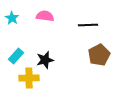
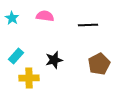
brown pentagon: moved 9 px down
black star: moved 9 px right
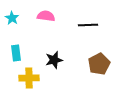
pink semicircle: moved 1 px right
cyan rectangle: moved 3 px up; rotated 49 degrees counterclockwise
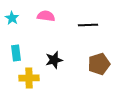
brown pentagon: rotated 10 degrees clockwise
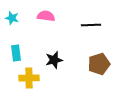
cyan star: rotated 16 degrees counterclockwise
black line: moved 3 px right
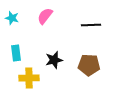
pink semicircle: moved 1 px left; rotated 60 degrees counterclockwise
brown pentagon: moved 10 px left, 1 px down; rotated 20 degrees clockwise
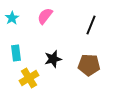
cyan star: rotated 24 degrees clockwise
black line: rotated 66 degrees counterclockwise
black star: moved 1 px left, 1 px up
yellow cross: rotated 30 degrees counterclockwise
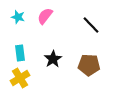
cyan star: moved 6 px right, 1 px up; rotated 24 degrees counterclockwise
black line: rotated 66 degrees counterclockwise
cyan rectangle: moved 4 px right
black star: rotated 18 degrees counterclockwise
yellow cross: moved 9 px left
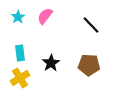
cyan star: rotated 24 degrees clockwise
black star: moved 2 px left, 4 px down
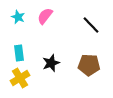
cyan star: rotated 16 degrees counterclockwise
cyan rectangle: moved 1 px left
black star: rotated 12 degrees clockwise
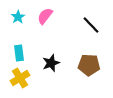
cyan star: rotated 16 degrees clockwise
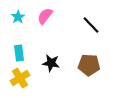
black star: rotated 30 degrees clockwise
